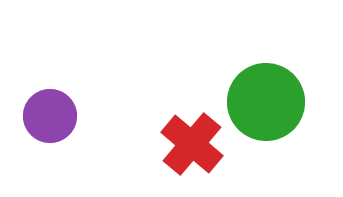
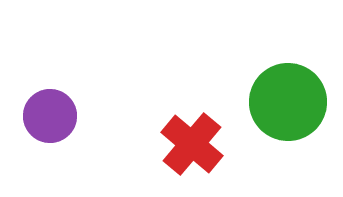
green circle: moved 22 px right
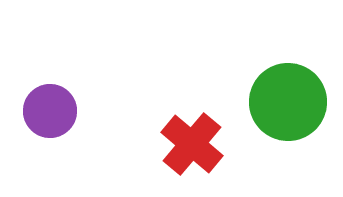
purple circle: moved 5 px up
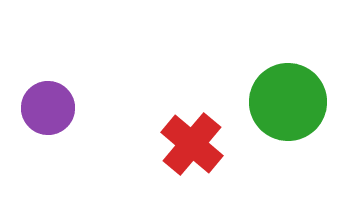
purple circle: moved 2 px left, 3 px up
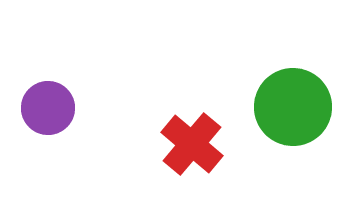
green circle: moved 5 px right, 5 px down
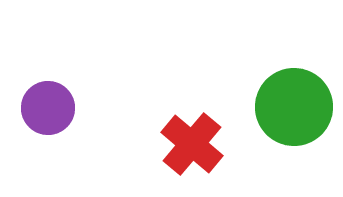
green circle: moved 1 px right
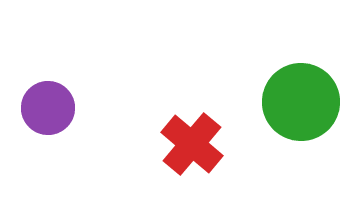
green circle: moved 7 px right, 5 px up
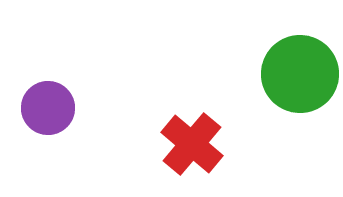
green circle: moved 1 px left, 28 px up
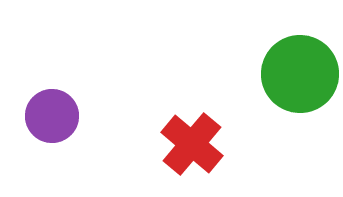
purple circle: moved 4 px right, 8 px down
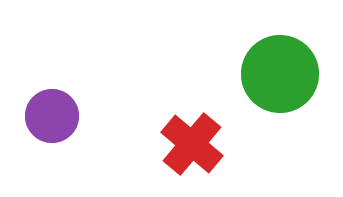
green circle: moved 20 px left
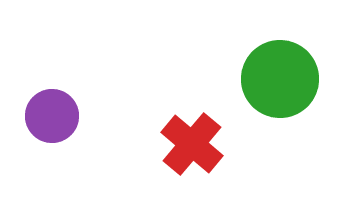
green circle: moved 5 px down
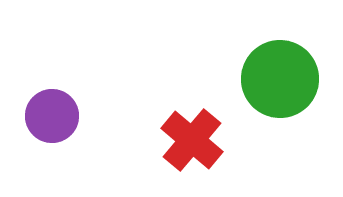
red cross: moved 4 px up
